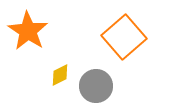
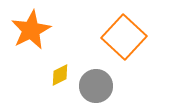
orange star: moved 3 px right, 1 px up; rotated 12 degrees clockwise
orange square: rotated 6 degrees counterclockwise
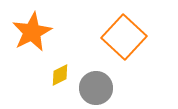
orange star: moved 1 px right, 2 px down
gray circle: moved 2 px down
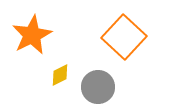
orange star: moved 3 px down
gray circle: moved 2 px right, 1 px up
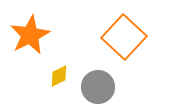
orange star: moved 2 px left
yellow diamond: moved 1 px left, 1 px down
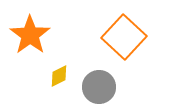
orange star: rotated 9 degrees counterclockwise
gray circle: moved 1 px right
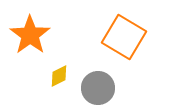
orange square: rotated 12 degrees counterclockwise
gray circle: moved 1 px left, 1 px down
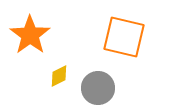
orange square: rotated 18 degrees counterclockwise
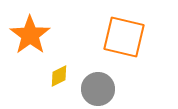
gray circle: moved 1 px down
